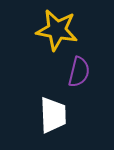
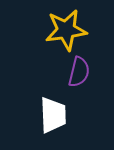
yellow star: moved 9 px right; rotated 18 degrees counterclockwise
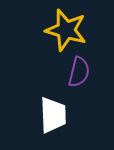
yellow star: rotated 24 degrees clockwise
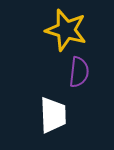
purple semicircle: rotated 8 degrees counterclockwise
